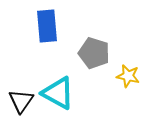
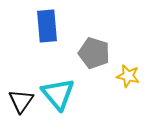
cyan triangle: moved 1 px down; rotated 21 degrees clockwise
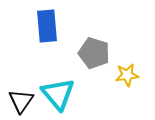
yellow star: moved 1 px left, 1 px up; rotated 20 degrees counterclockwise
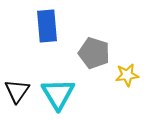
cyan triangle: rotated 9 degrees clockwise
black triangle: moved 4 px left, 10 px up
